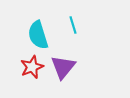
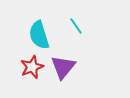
cyan line: moved 3 px right, 1 px down; rotated 18 degrees counterclockwise
cyan semicircle: moved 1 px right
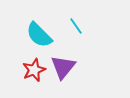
cyan semicircle: rotated 28 degrees counterclockwise
red star: moved 2 px right, 3 px down
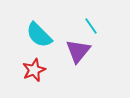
cyan line: moved 15 px right
purple triangle: moved 15 px right, 16 px up
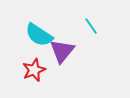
cyan semicircle: rotated 12 degrees counterclockwise
purple triangle: moved 16 px left
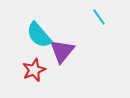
cyan line: moved 8 px right, 9 px up
cyan semicircle: rotated 16 degrees clockwise
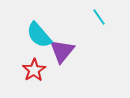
red star: rotated 10 degrees counterclockwise
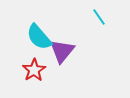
cyan semicircle: moved 2 px down
